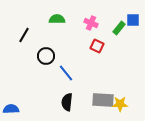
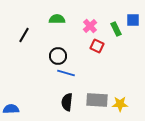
pink cross: moved 1 px left, 3 px down; rotated 24 degrees clockwise
green rectangle: moved 3 px left, 1 px down; rotated 64 degrees counterclockwise
black circle: moved 12 px right
blue line: rotated 36 degrees counterclockwise
gray rectangle: moved 6 px left
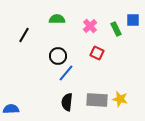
red square: moved 7 px down
blue line: rotated 66 degrees counterclockwise
yellow star: moved 5 px up; rotated 14 degrees clockwise
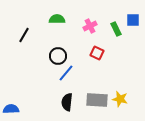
pink cross: rotated 16 degrees clockwise
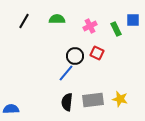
black line: moved 14 px up
black circle: moved 17 px right
gray rectangle: moved 4 px left; rotated 10 degrees counterclockwise
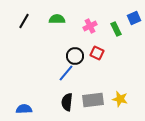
blue square: moved 1 px right, 2 px up; rotated 24 degrees counterclockwise
blue semicircle: moved 13 px right
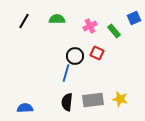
green rectangle: moved 2 px left, 2 px down; rotated 16 degrees counterclockwise
blue line: rotated 24 degrees counterclockwise
blue semicircle: moved 1 px right, 1 px up
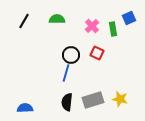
blue square: moved 5 px left
pink cross: moved 2 px right; rotated 16 degrees counterclockwise
green rectangle: moved 1 px left, 2 px up; rotated 32 degrees clockwise
black circle: moved 4 px left, 1 px up
gray rectangle: rotated 10 degrees counterclockwise
